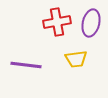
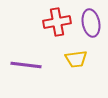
purple ellipse: rotated 24 degrees counterclockwise
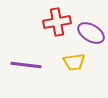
purple ellipse: moved 10 px down; rotated 48 degrees counterclockwise
yellow trapezoid: moved 2 px left, 3 px down
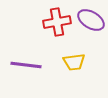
purple ellipse: moved 13 px up
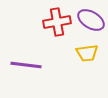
yellow trapezoid: moved 13 px right, 9 px up
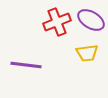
red cross: rotated 12 degrees counterclockwise
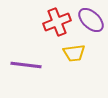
purple ellipse: rotated 12 degrees clockwise
yellow trapezoid: moved 13 px left
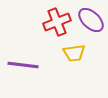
purple line: moved 3 px left
